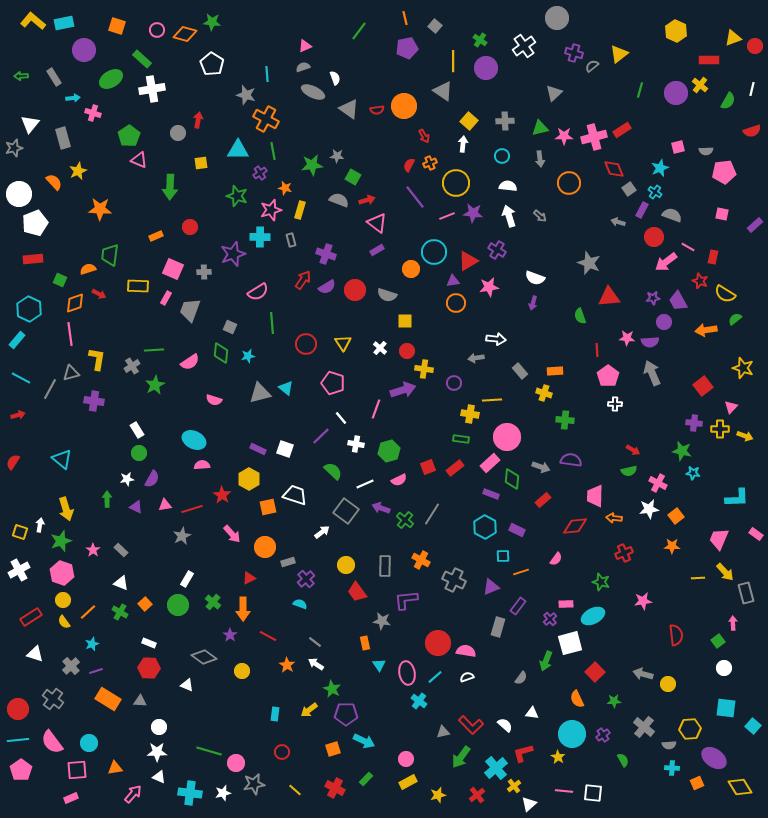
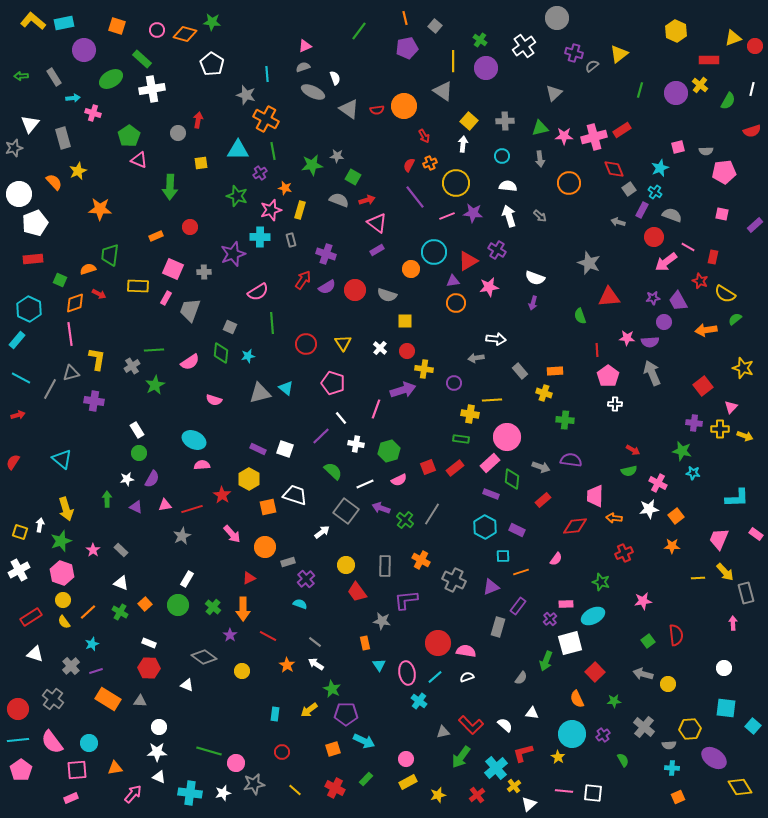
green cross at (213, 602): moved 5 px down
green square at (718, 641): moved 70 px left
orange square at (697, 783): moved 19 px left, 14 px down
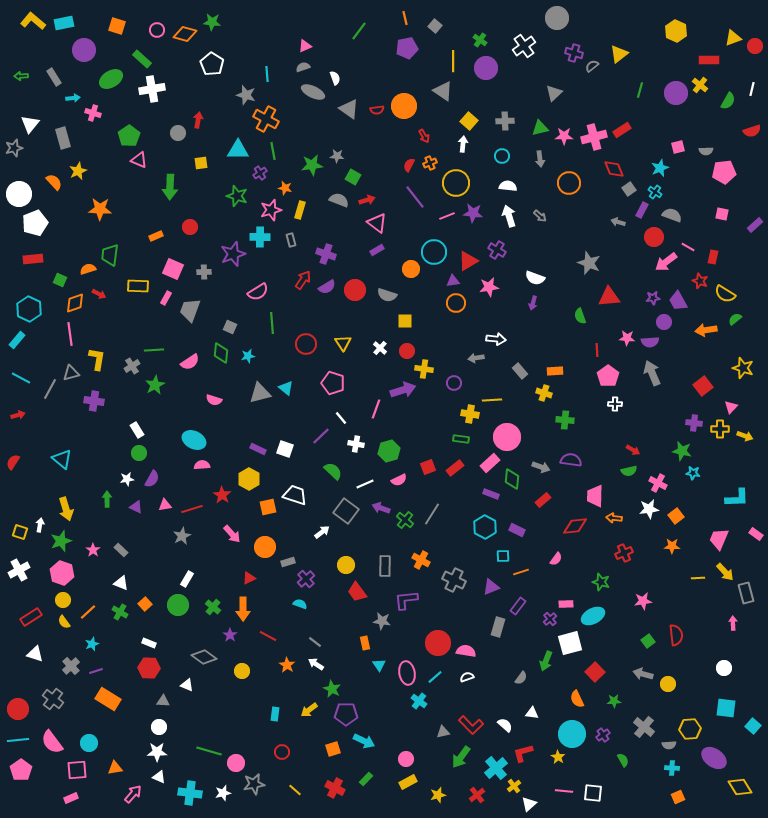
gray triangle at (140, 701): moved 23 px right
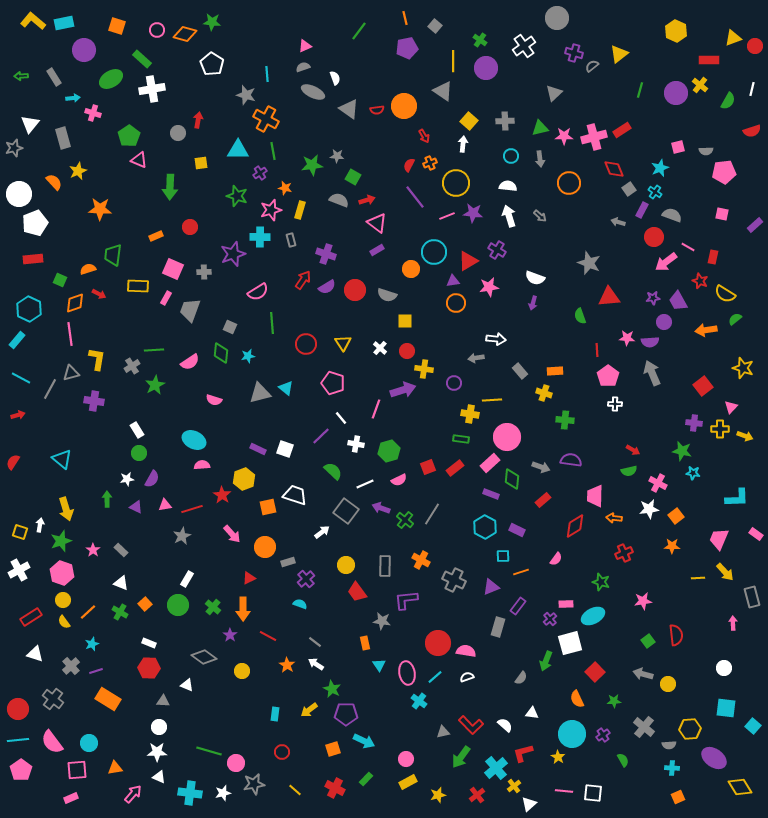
cyan circle at (502, 156): moved 9 px right
green trapezoid at (110, 255): moved 3 px right
yellow hexagon at (249, 479): moved 5 px left; rotated 10 degrees clockwise
red diamond at (575, 526): rotated 25 degrees counterclockwise
gray rectangle at (746, 593): moved 6 px right, 4 px down
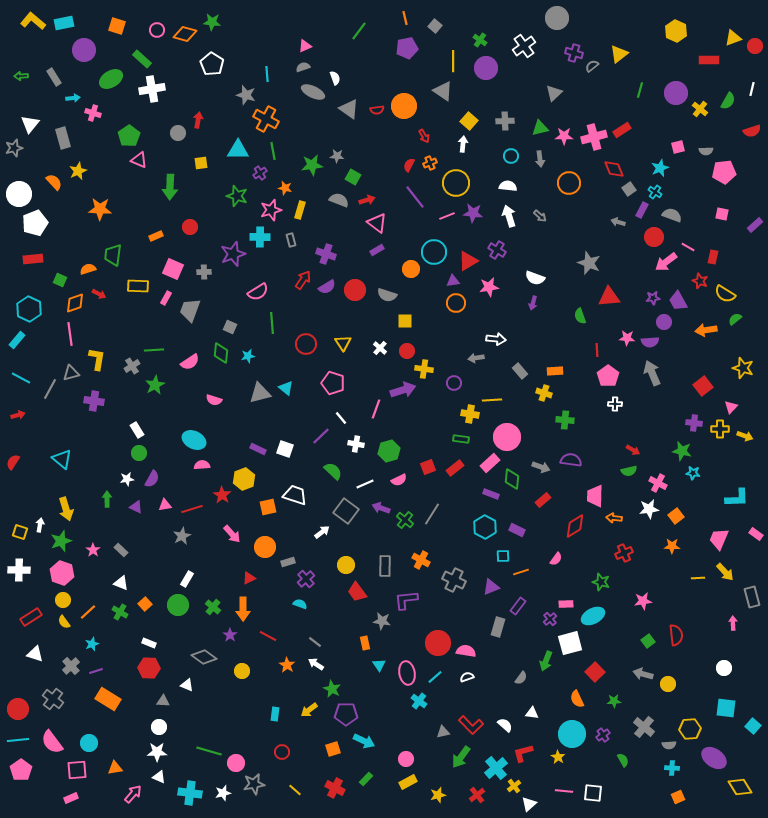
yellow cross at (700, 85): moved 24 px down
white cross at (19, 570): rotated 30 degrees clockwise
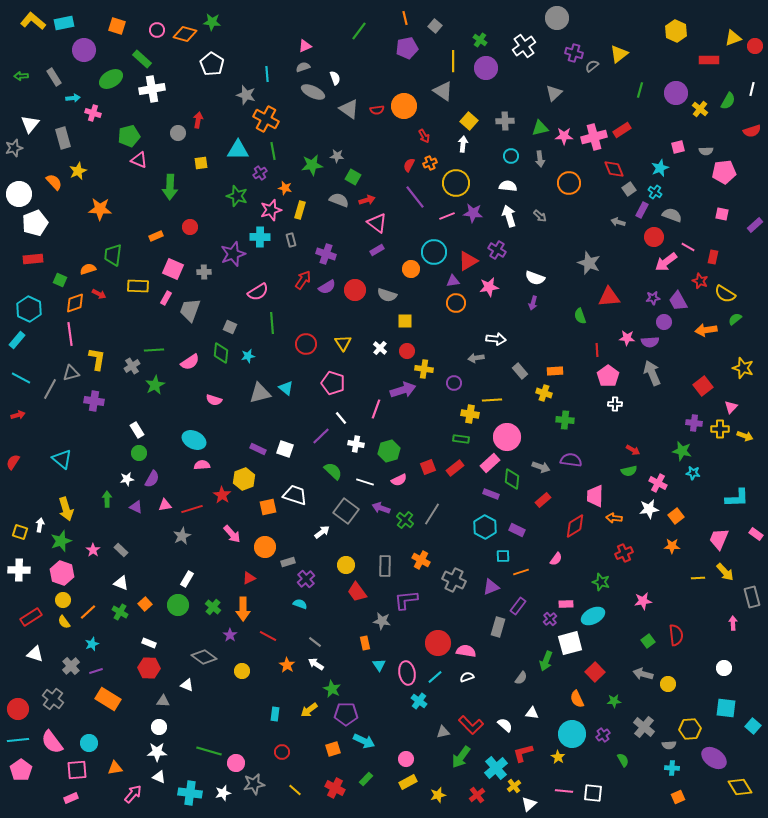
green pentagon at (129, 136): rotated 20 degrees clockwise
white line at (365, 484): moved 2 px up; rotated 42 degrees clockwise
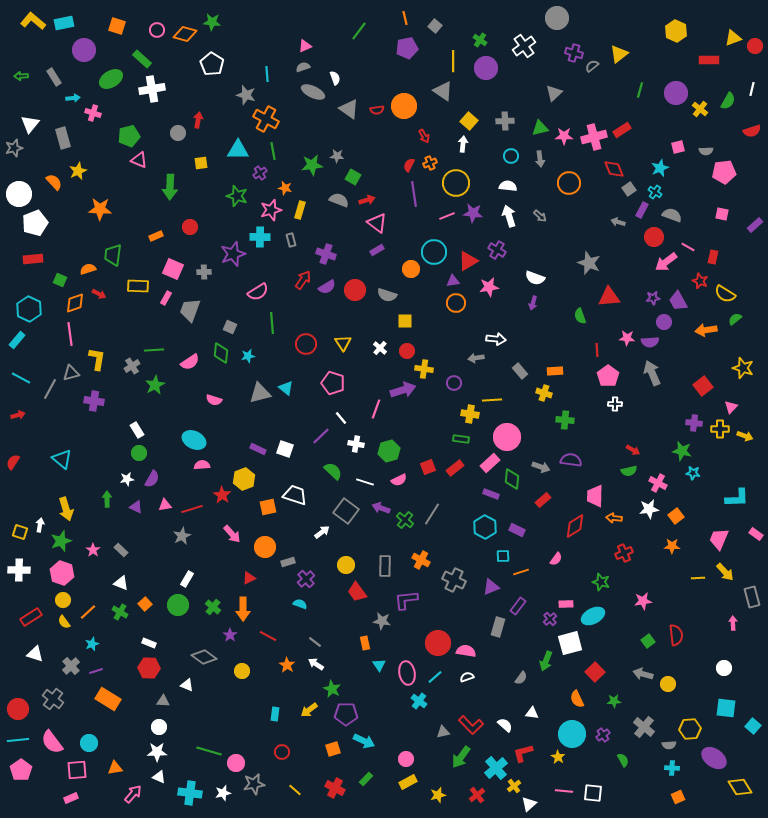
purple line at (415, 197): moved 1 px left, 3 px up; rotated 30 degrees clockwise
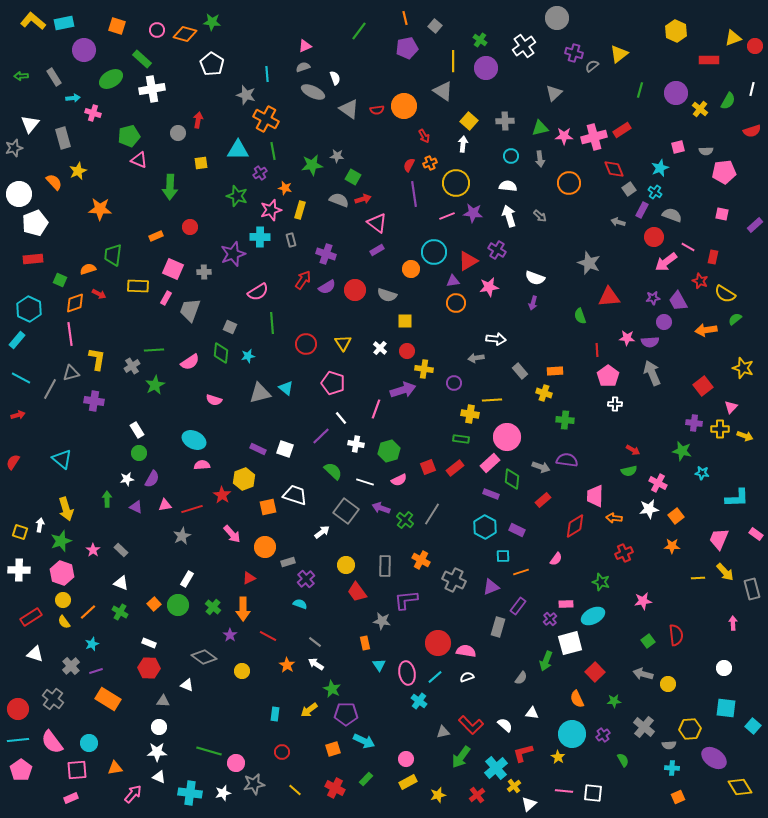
red arrow at (367, 200): moved 4 px left, 1 px up
purple semicircle at (571, 460): moved 4 px left
cyan star at (693, 473): moved 9 px right
gray rectangle at (752, 597): moved 8 px up
orange square at (145, 604): moved 9 px right
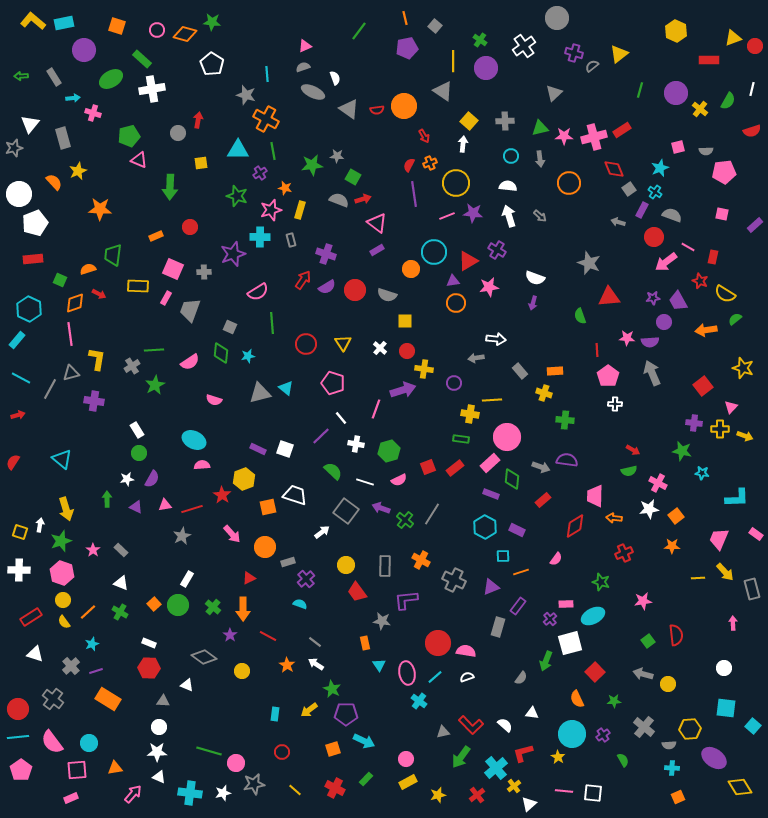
cyan line at (18, 740): moved 3 px up
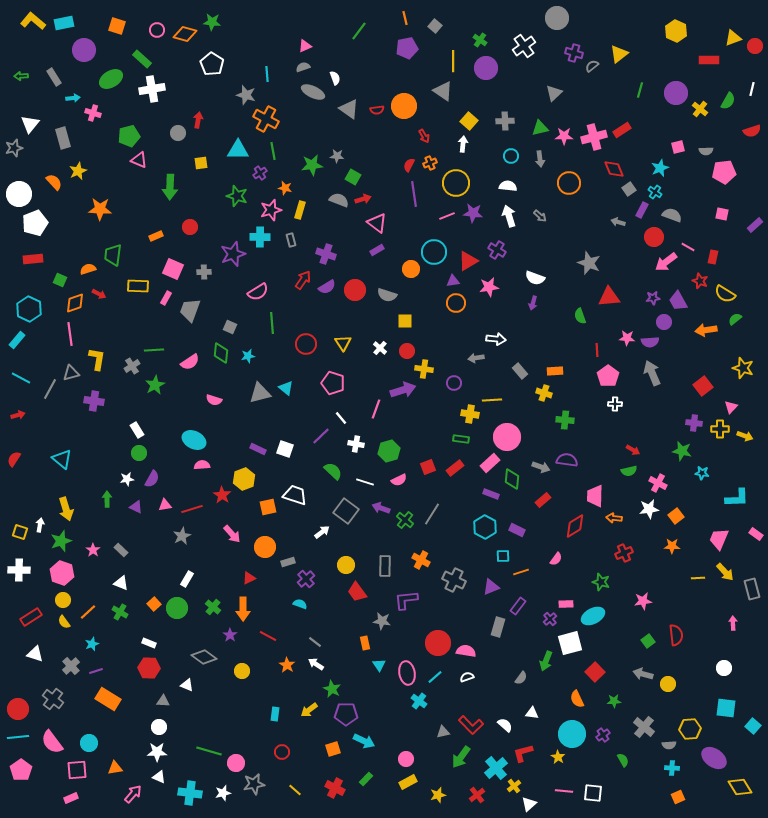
red semicircle at (13, 462): moved 1 px right, 3 px up
green circle at (178, 605): moved 1 px left, 3 px down
